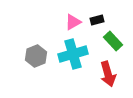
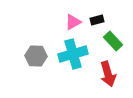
gray hexagon: rotated 25 degrees clockwise
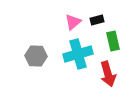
pink triangle: rotated 12 degrees counterclockwise
green rectangle: rotated 30 degrees clockwise
cyan cross: moved 5 px right
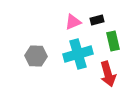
pink triangle: rotated 18 degrees clockwise
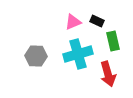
black rectangle: moved 1 px down; rotated 40 degrees clockwise
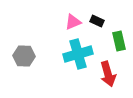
green rectangle: moved 6 px right
gray hexagon: moved 12 px left
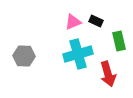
black rectangle: moved 1 px left
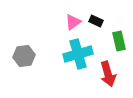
pink triangle: rotated 12 degrees counterclockwise
gray hexagon: rotated 10 degrees counterclockwise
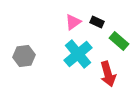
black rectangle: moved 1 px right, 1 px down
green rectangle: rotated 36 degrees counterclockwise
cyan cross: rotated 24 degrees counterclockwise
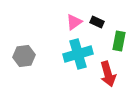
pink triangle: moved 1 px right
green rectangle: rotated 60 degrees clockwise
cyan cross: rotated 24 degrees clockwise
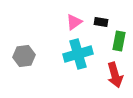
black rectangle: moved 4 px right; rotated 16 degrees counterclockwise
red arrow: moved 7 px right, 1 px down
